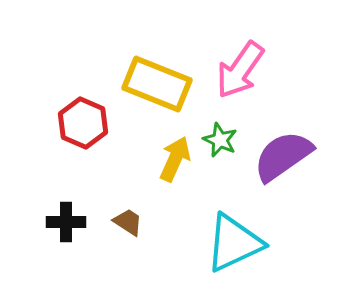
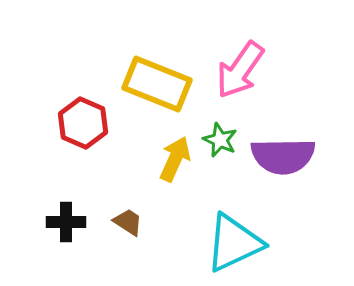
purple semicircle: rotated 146 degrees counterclockwise
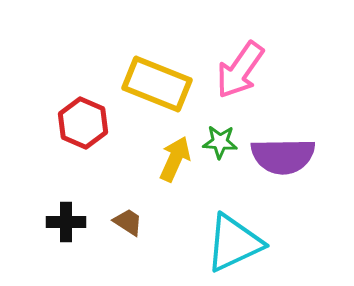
green star: moved 2 px down; rotated 20 degrees counterclockwise
